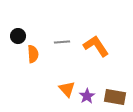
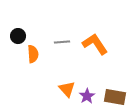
orange L-shape: moved 1 px left, 2 px up
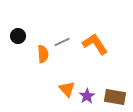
gray line: rotated 21 degrees counterclockwise
orange semicircle: moved 10 px right
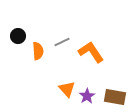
orange L-shape: moved 4 px left, 8 px down
orange semicircle: moved 5 px left, 3 px up
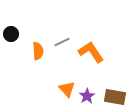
black circle: moved 7 px left, 2 px up
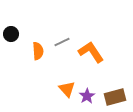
brown rectangle: rotated 25 degrees counterclockwise
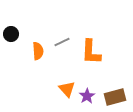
orange L-shape: rotated 144 degrees counterclockwise
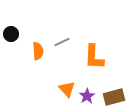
orange L-shape: moved 3 px right, 5 px down
brown rectangle: moved 1 px left
